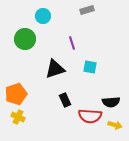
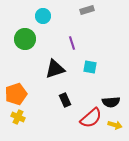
red semicircle: moved 1 px right, 2 px down; rotated 45 degrees counterclockwise
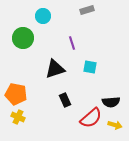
green circle: moved 2 px left, 1 px up
orange pentagon: rotated 30 degrees clockwise
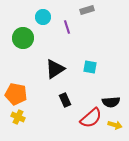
cyan circle: moved 1 px down
purple line: moved 5 px left, 16 px up
black triangle: rotated 15 degrees counterclockwise
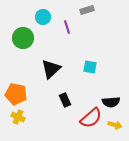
black triangle: moved 4 px left; rotated 10 degrees counterclockwise
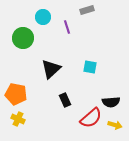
yellow cross: moved 2 px down
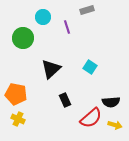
cyan square: rotated 24 degrees clockwise
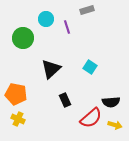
cyan circle: moved 3 px right, 2 px down
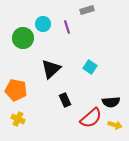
cyan circle: moved 3 px left, 5 px down
orange pentagon: moved 4 px up
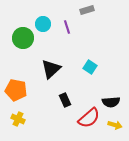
red semicircle: moved 2 px left
